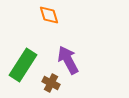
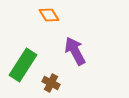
orange diamond: rotated 15 degrees counterclockwise
purple arrow: moved 7 px right, 9 px up
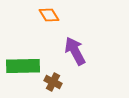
green rectangle: moved 1 px down; rotated 56 degrees clockwise
brown cross: moved 2 px right, 1 px up
